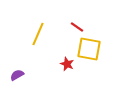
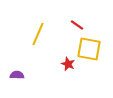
red line: moved 2 px up
red star: moved 1 px right
purple semicircle: rotated 32 degrees clockwise
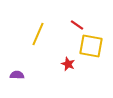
yellow square: moved 2 px right, 3 px up
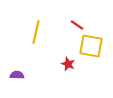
yellow line: moved 2 px left, 2 px up; rotated 10 degrees counterclockwise
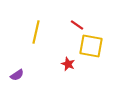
purple semicircle: rotated 144 degrees clockwise
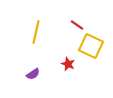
yellow square: rotated 15 degrees clockwise
purple semicircle: moved 16 px right, 1 px up
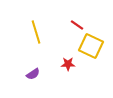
yellow line: rotated 30 degrees counterclockwise
red star: rotated 24 degrees counterclockwise
